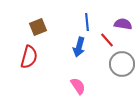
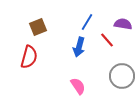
blue line: rotated 36 degrees clockwise
gray circle: moved 12 px down
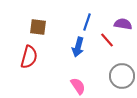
blue line: rotated 12 degrees counterclockwise
brown square: rotated 30 degrees clockwise
blue arrow: moved 1 px left
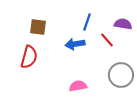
blue arrow: moved 3 px left, 3 px up; rotated 66 degrees clockwise
gray circle: moved 1 px left, 1 px up
pink semicircle: rotated 66 degrees counterclockwise
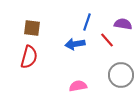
brown square: moved 6 px left, 1 px down
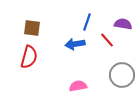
gray circle: moved 1 px right
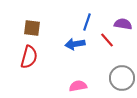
gray circle: moved 3 px down
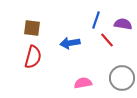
blue line: moved 9 px right, 2 px up
blue arrow: moved 5 px left, 1 px up
red semicircle: moved 4 px right
pink semicircle: moved 5 px right, 3 px up
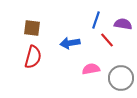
gray circle: moved 1 px left
pink semicircle: moved 8 px right, 14 px up
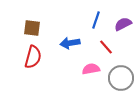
purple semicircle: rotated 36 degrees counterclockwise
red line: moved 1 px left, 7 px down
